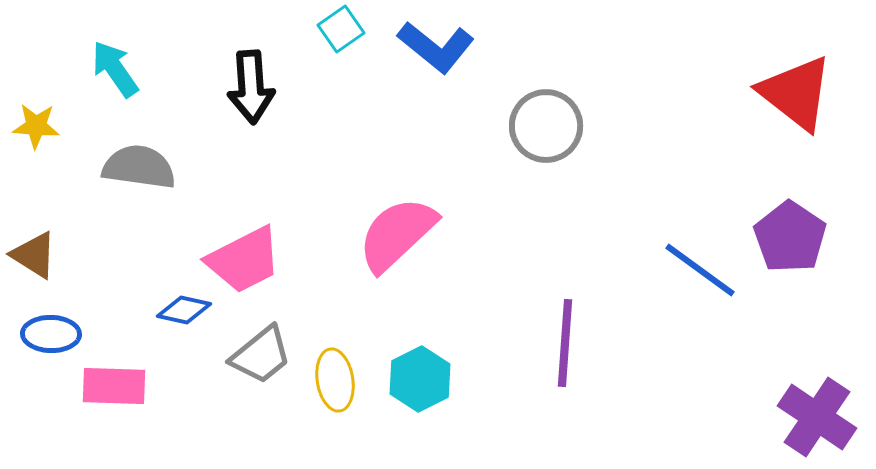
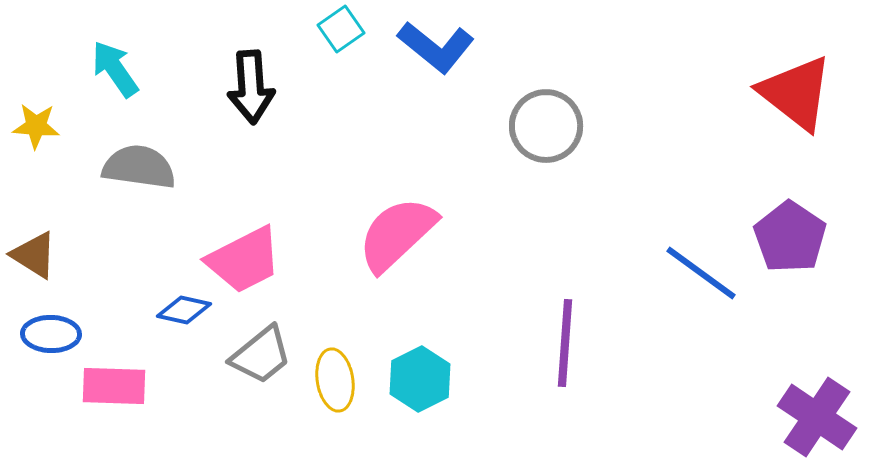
blue line: moved 1 px right, 3 px down
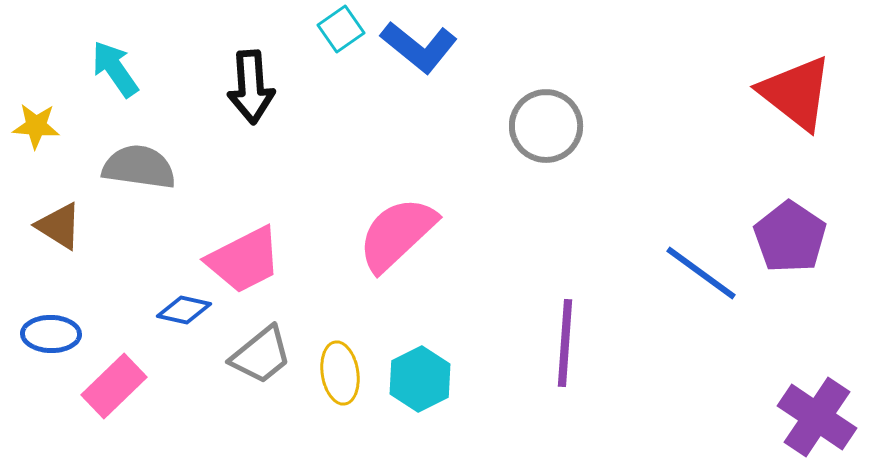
blue L-shape: moved 17 px left
brown triangle: moved 25 px right, 29 px up
yellow ellipse: moved 5 px right, 7 px up
pink rectangle: rotated 46 degrees counterclockwise
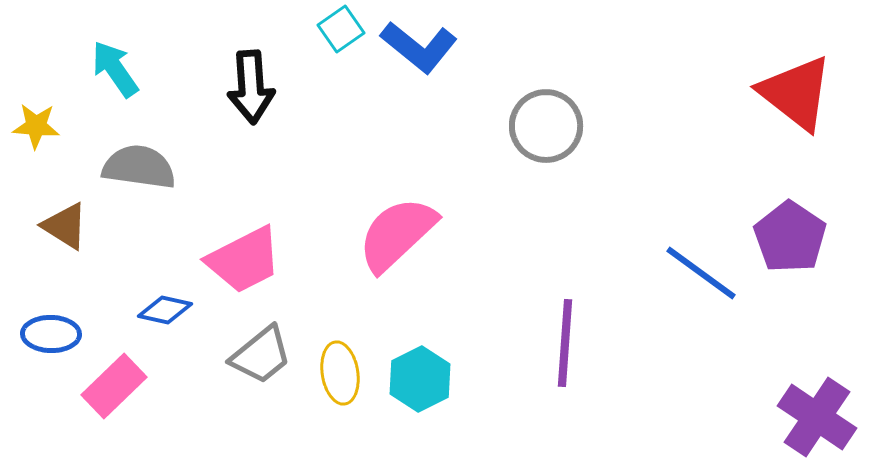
brown triangle: moved 6 px right
blue diamond: moved 19 px left
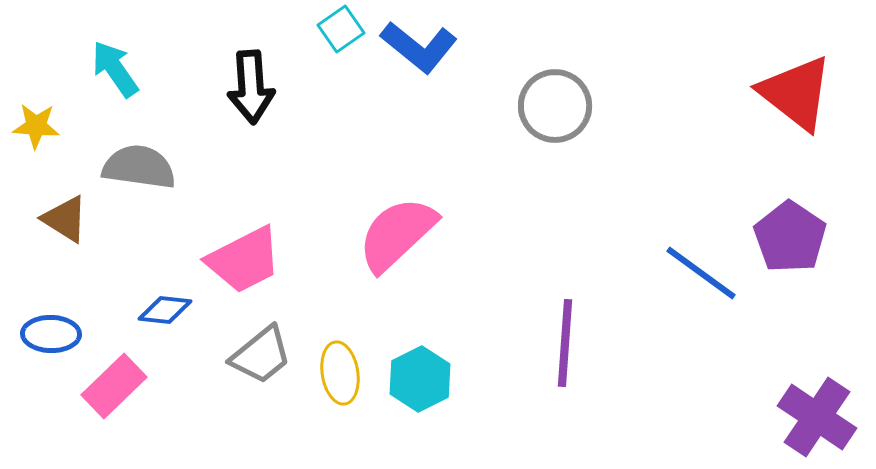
gray circle: moved 9 px right, 20 px up
brown triangle: moved 7 px up
blue diamond: rotated 6 degrees counterclockwise
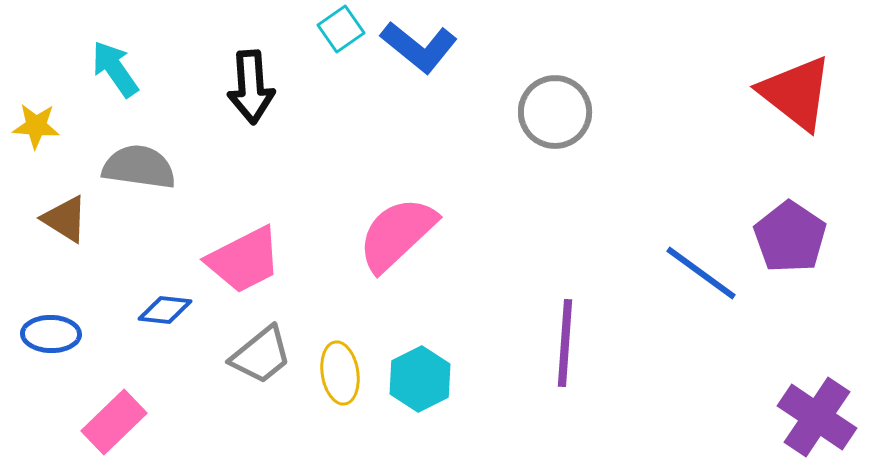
gray circle: moved 6 px down
pink rectangle: moved 36 px down
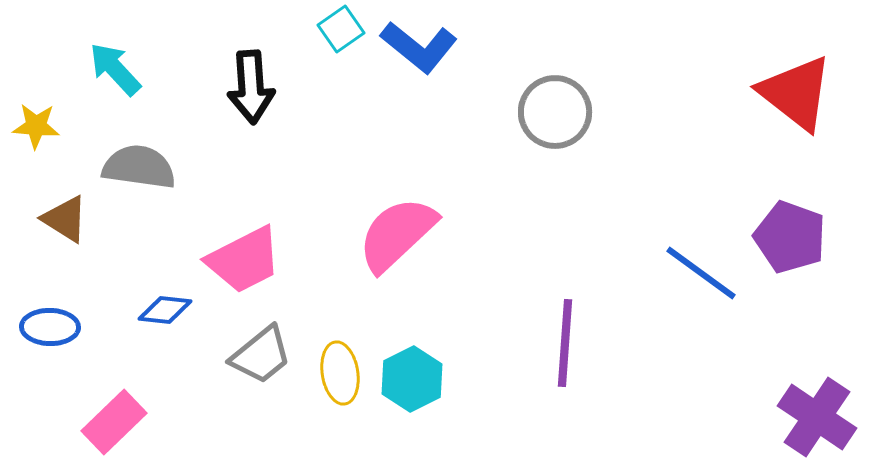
cyan arrow: rotated 8 degrees counterclockwise
purple pentagon: rotated 14 degrees counterclockwise
blue ellipse: moved 1 px left, 7 px up
cyan hexagon: moved 8 px left
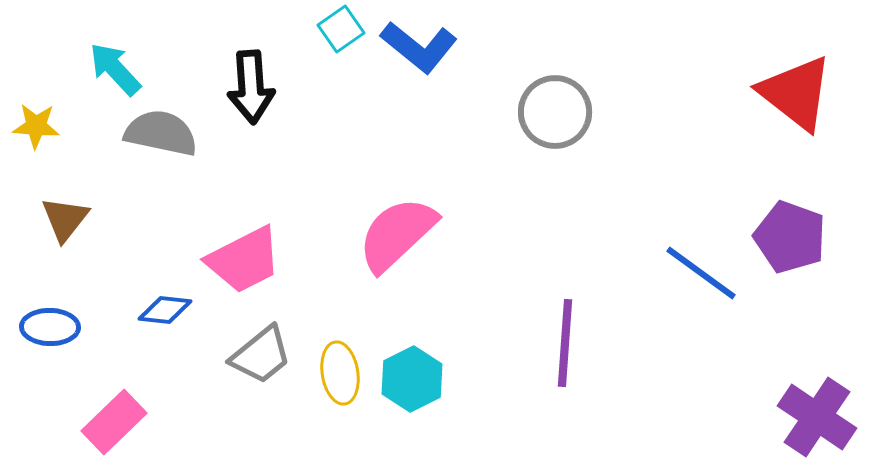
gray semicircle: moved 22 px right, 34 px up; rotated 4 degrees clockwise
brown triangle: rotated 36 degrees clockwise
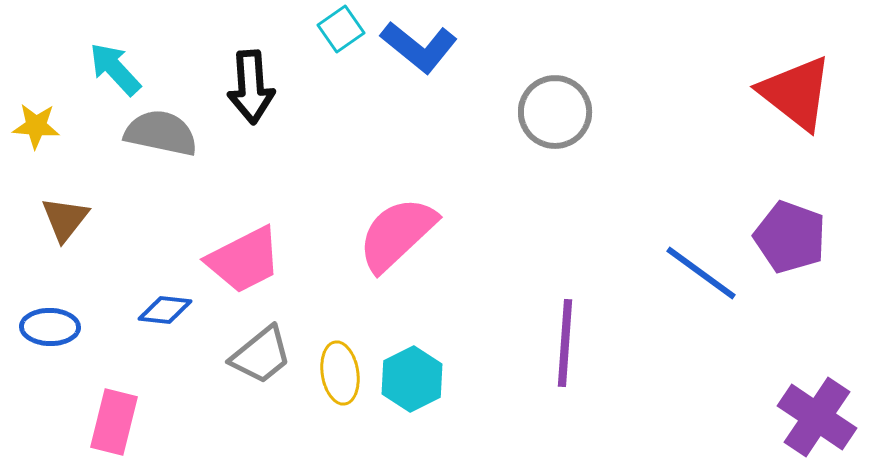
pink rectangle: rotated 32 degrees counterclockwise
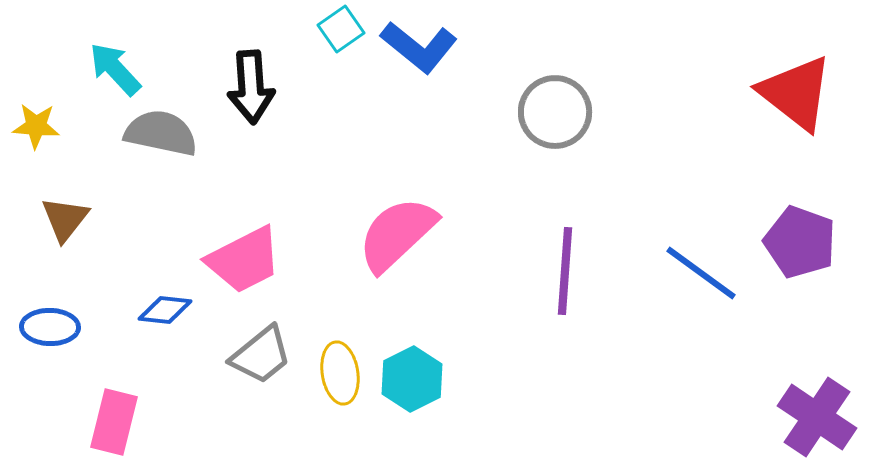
purple pentagon: moved 10 px right, 5 px down
purple line: moved 72 px up
